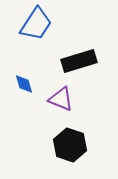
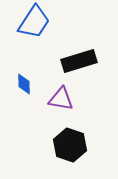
blue trapezoid: moved 2 px left, 2 px up
blue diamond: rotated 15 degrees clockwise
purple triangle: rotated 12 degrees counterclockwise
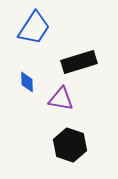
blue trapezoid: moved 6 px down
black rectangle: moved 1 px down
blue diamond: moved 3 px right, 2 px up
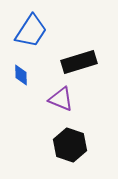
blue trapezoid: moved 3 px left, 3 px down
blue diamond: moved 6 px left, 7 px up
purple triangle: rotated 12 degrees clockwise
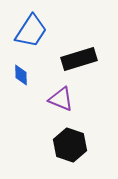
black rectangle: moved 3 px up
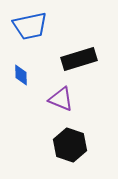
blue trapezoid: moved 1 px left, 5 px up; rotated 45 degrees clockwise
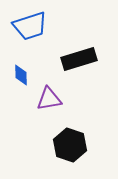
blue trapezoid: rotated 6 degrees counterclockwise
purple triangle: moved 12 px left; rotated 32 degrees counterclockwise
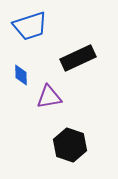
black rectangle: moved 1 px left, 1 px up; rotated 8 degrees counterclockwise
purple triangle: moved 2 px up
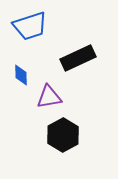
black hexagon: moved 7 px left, 10 px up; rotated 12 degrees clockwise
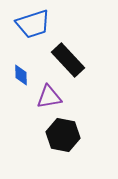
blue trapezoid: moved 3 px right, 2 px up
black rectangle: moved 10 px left, 2 px down; rotated 72 degrees clockwise
black hexagon: rotated 20 degrees counterclockwise
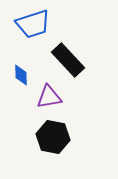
black hexagon: moved 10 px left, 2 px down
